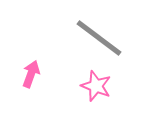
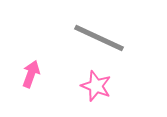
gray line: rotated 12 degrees counterclockwise
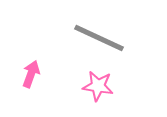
pink star: moved 2 px right; rotated 12 degrees counterclockwise
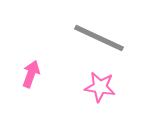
pink star: moved 2 px right, 1 px down
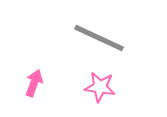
pink arrow: moved 3 px right, 9 px down
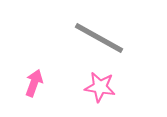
gray line: rotated 4 degrees clockwise
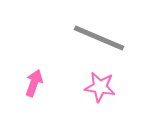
gray line: rotated 6 degrees counterclockwise
